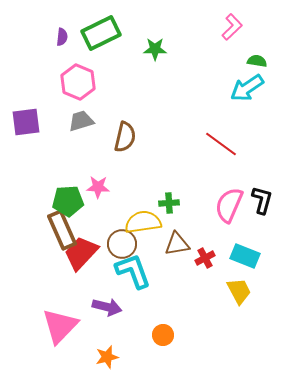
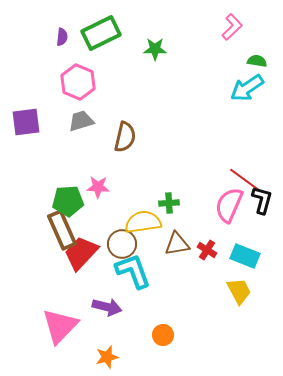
red line: moved 24 px right, 36 px down
red cross: moved 2 px right, 8 px up; rotated 30 degrees counterclockwise
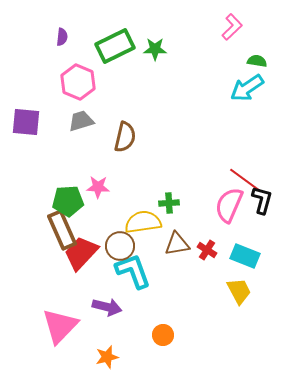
green rectangle: moved 14 px right, 13 px down
purple square: rotated 12 degrees clockwise
brown circle: moved 2 px left, 2 px down
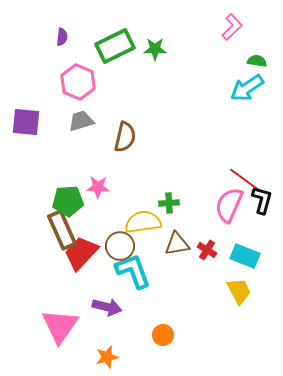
pink triangle: rotated 9 degrees counterclockwise
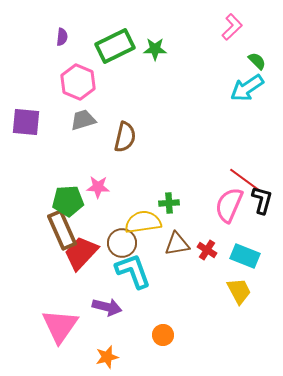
green semicircle: rotated 36 degrees clockwise
gray trapezoid: moved 2 px right, 1 px up
brown circle: moved 2 px right, 3 px up
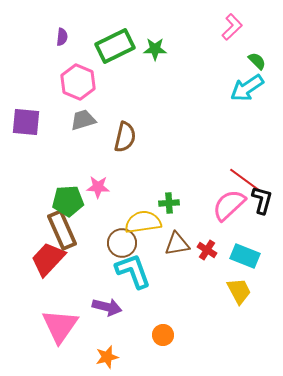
pink semicircle: rotated 24 degrees clockwise
red trapezoid: moved 33 px left, 6 px down
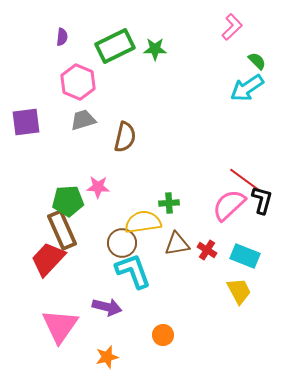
purple square: rotated 12 degrees counterclockwise
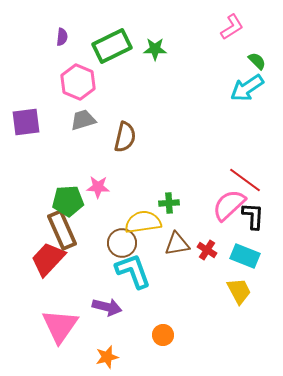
pink L-shape: rotated 12 degrees clockwise
green rectangle: moved 3 px left
black L-shape: moved 9 px left, 16 px down; rotated 12 degrees counterclockwise
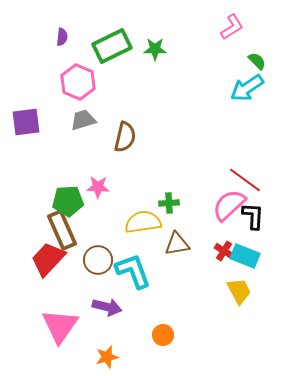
brown circle: moved 24 px left, 17 px down
red cross: moved 17 px right, 1 px down
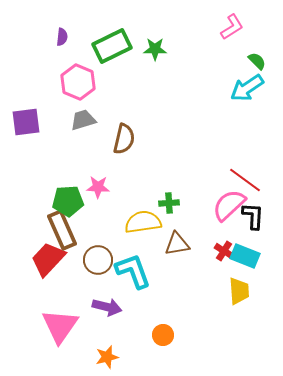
brown semicircle: moved 1 px left, 2 px down
yellow trapezoid: rotated 24 degrees clockwise
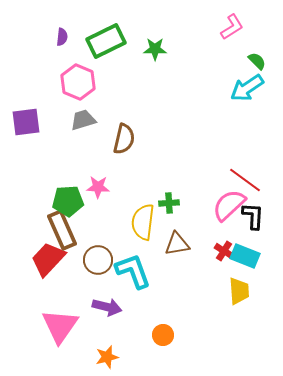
green rectangle: moved 6 px left, 5 px up
yellow semicircle: rotated 75 degrees counterclockwise
